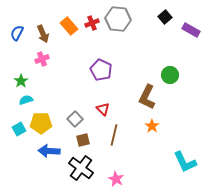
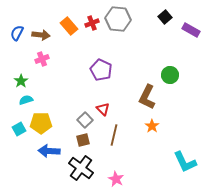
brown arrow: moved 2 px left, 1 px down; rotated 60 degrees counterclockwise
gray square: moved 10 px right, 1 px down
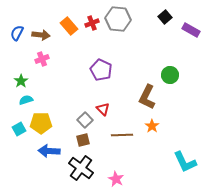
brown line: moved 8 px right; rotated 75 degrees clockwise
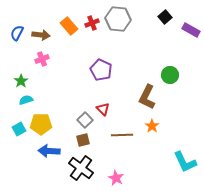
yellow pentagon: moved 1 px down
pink star: moved 1 px up
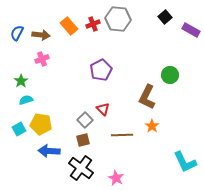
red cross: moved 1 px right, 1 px down
purple pentagon: rotated 20 degrees clockwise
yellow pentagon: rotated 10 degrees clockwise
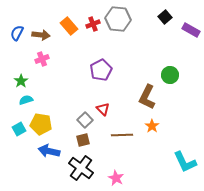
blue arrow: rotated 10 degrees clockwise
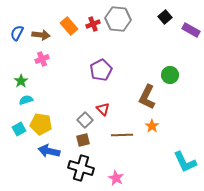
black cross: rotated 20 degrees counterclockwise
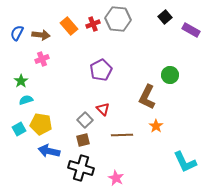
orange star: moved 4 px right
